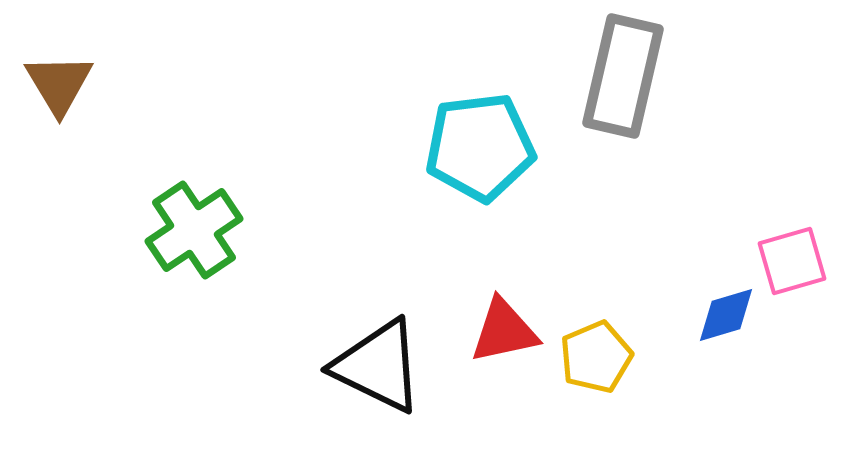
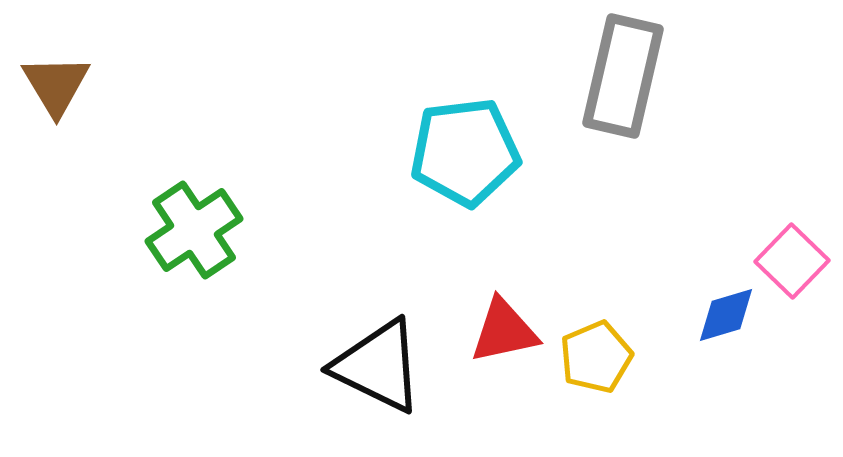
brown triangle: moved 3 px left, 1 px down
cyan pentagon: moved 15 px left, 5 px down
pink square: rotated 30 degrees counterclockwise
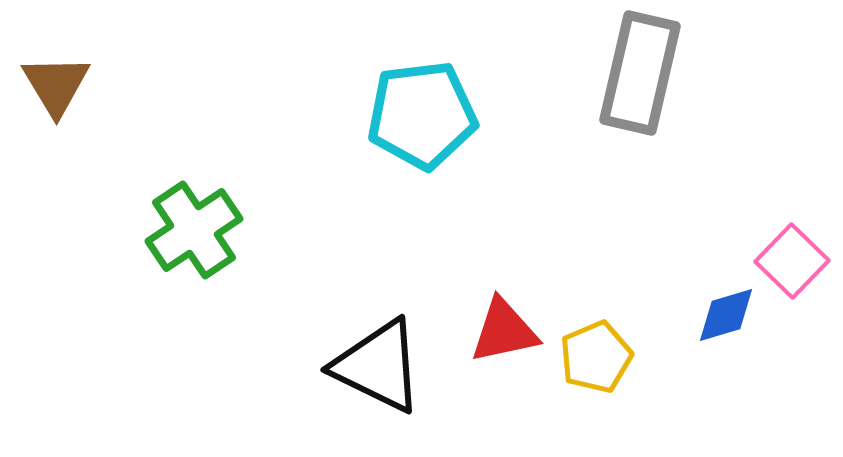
gray rectangle: moved 17 px right, 3 px up
cyan pentagon: moved 43 px left, 37 px up
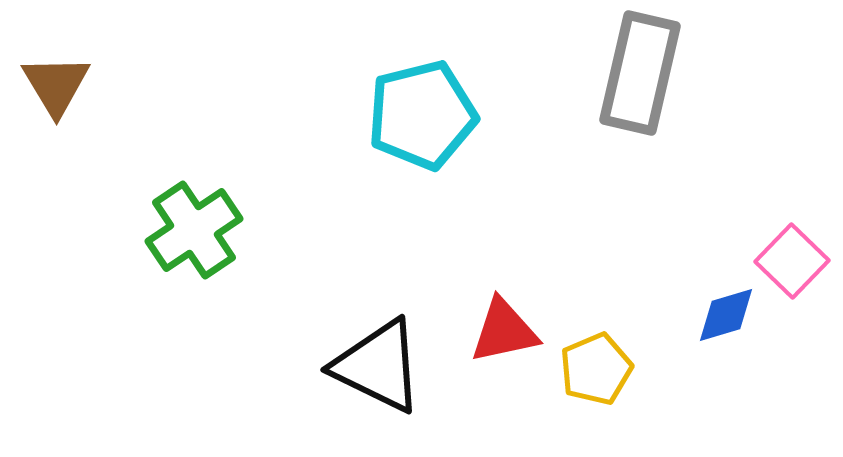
cyan pentagon: rotated 7 degrees counterclockwise
yellow pentagon: moved 12 px down
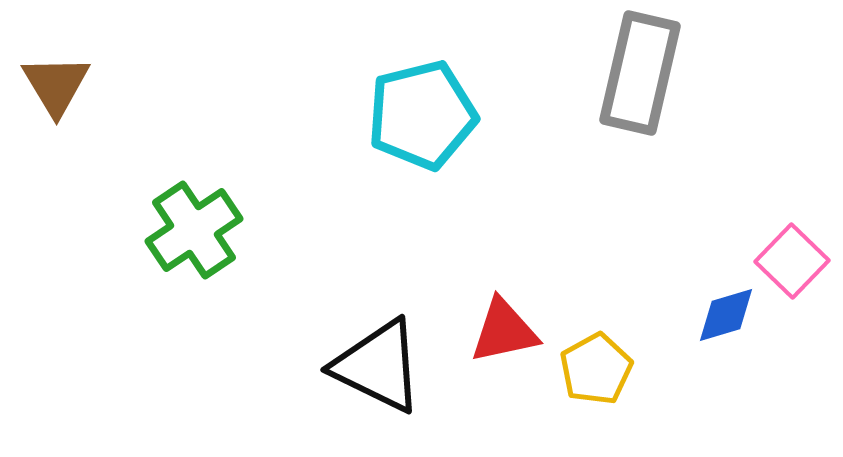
yellow pentagon: rotated 6 degrees counterclockwise
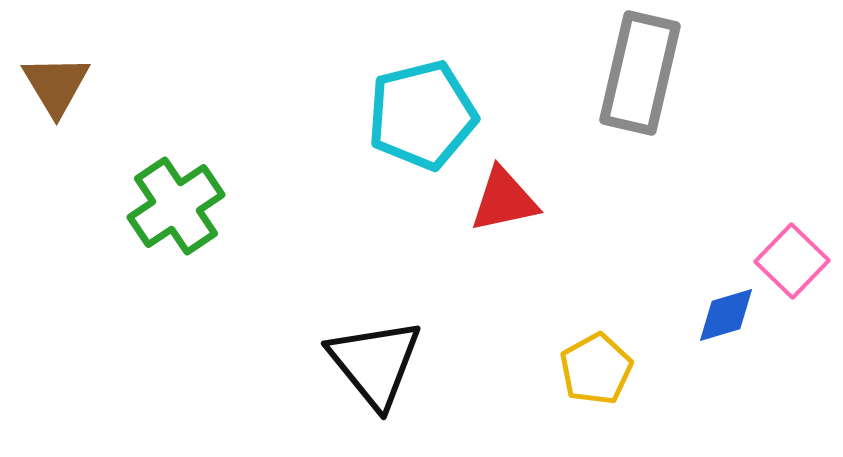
green cross: moved 18 px left, 24 px up
red triangle: moved 131 px up
black triangle: moved 3 px left, 3 px up; rotated 25 degrees clockwise
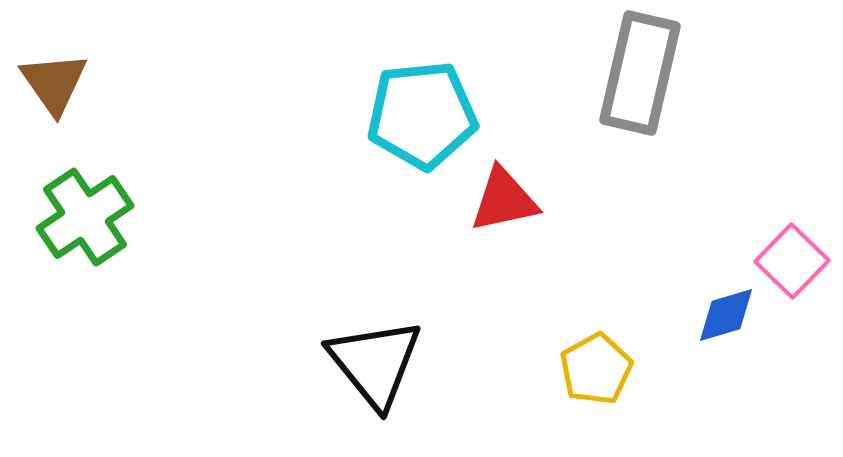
brown triangle: moved 2 px left, 2 px up; rotated 4 degrees counterclockwise
cyan pentagon: rotated 8 degrees clockwise
green cross: moved 91 px left, 11 px down
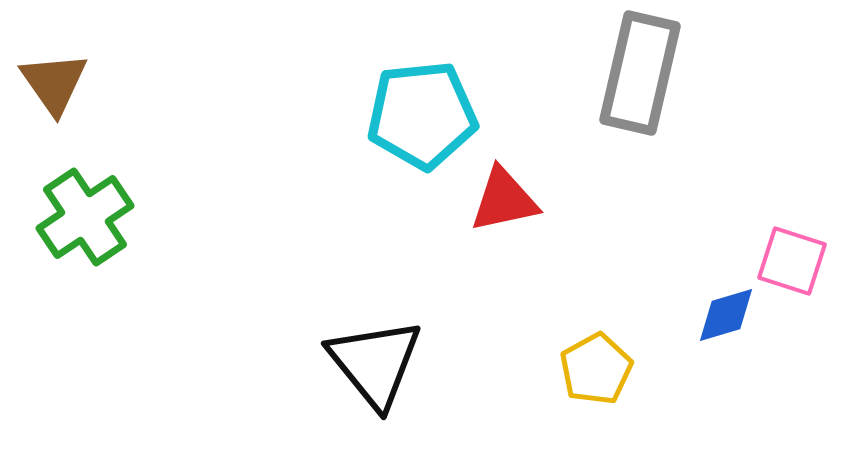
pink square: rotated 26 degrees counterclockwise
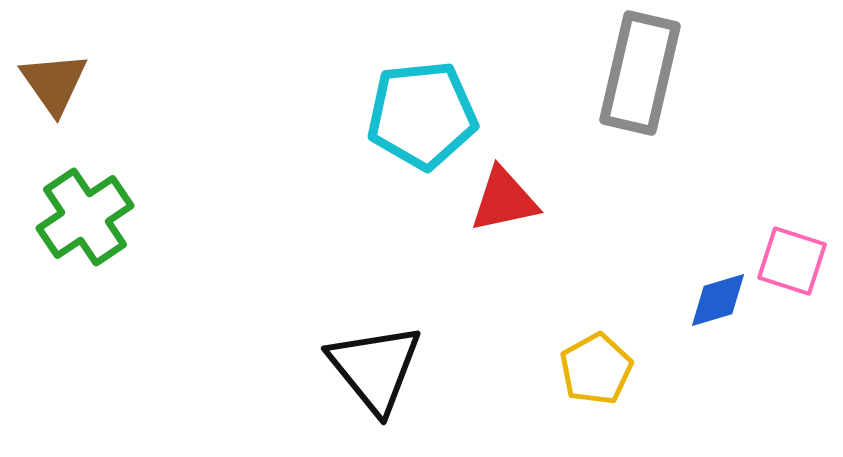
blue diamond: moved 8 px left, 15 px up
black triangle: moved 5 px down
